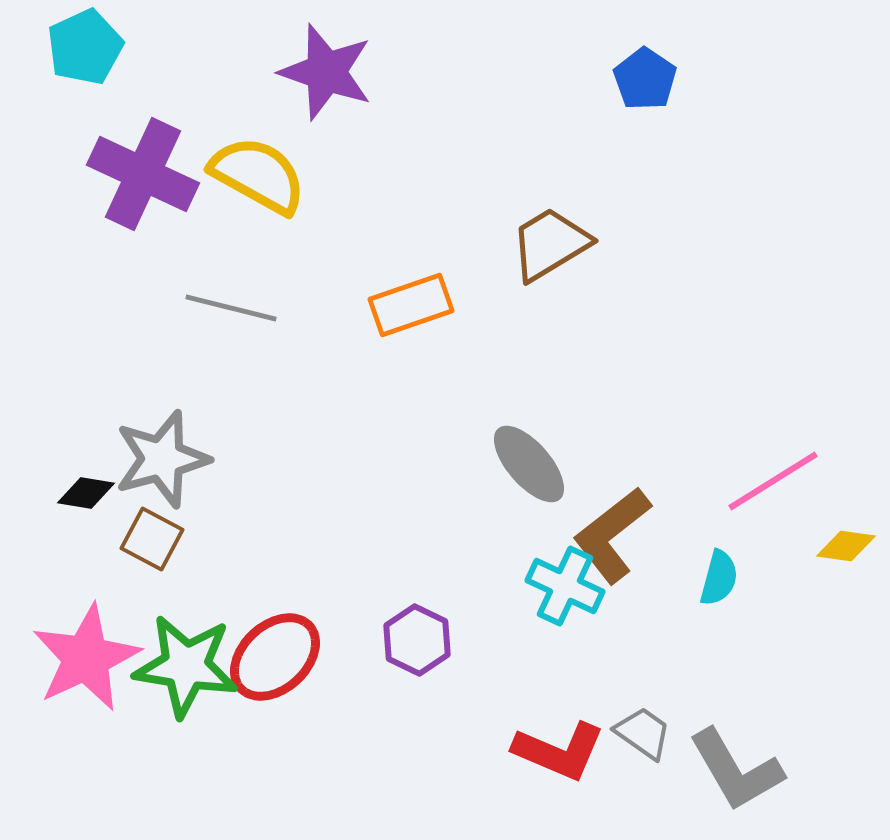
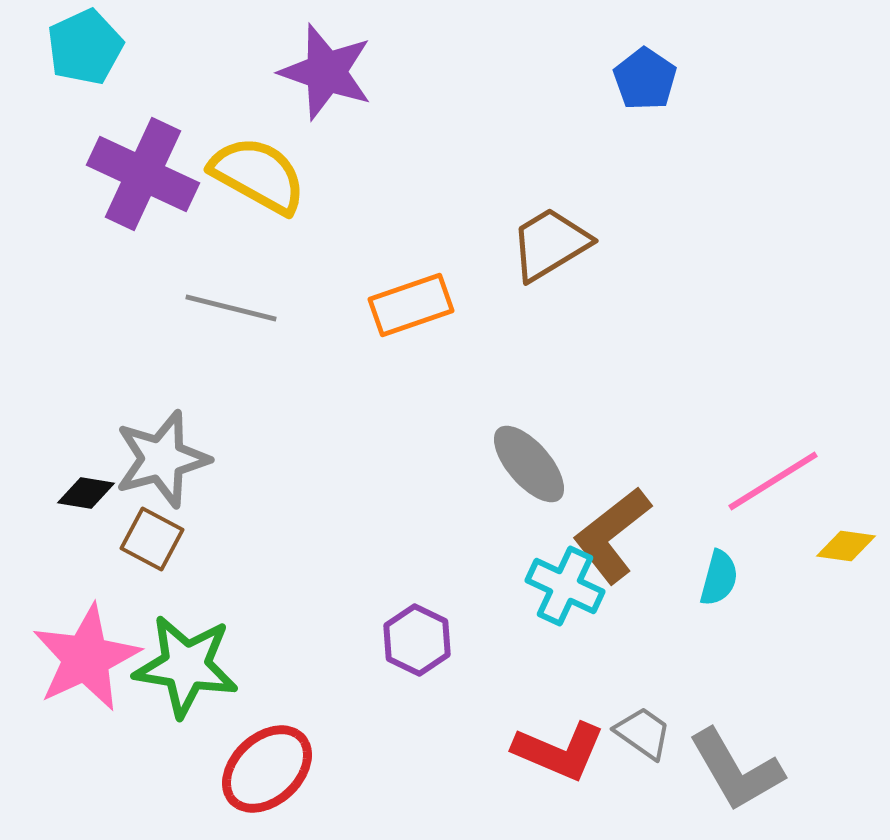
red ellipse: moved 8 px left, 112 px down
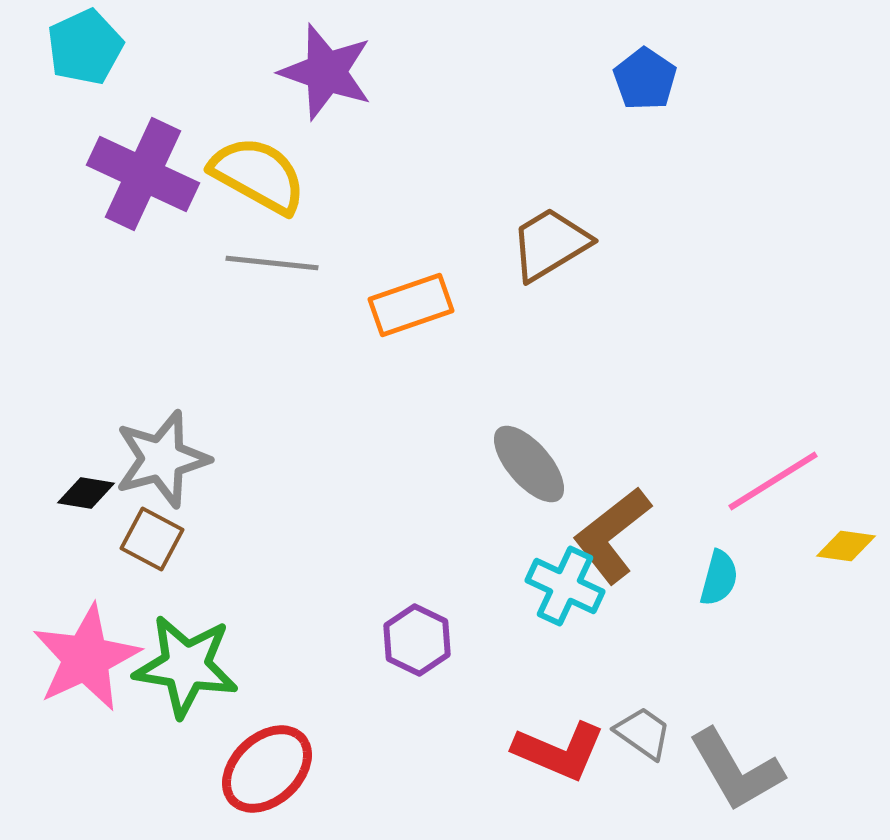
gray line: moved 41 px right, 45 px up; rotated 8 degrees counterclockwise
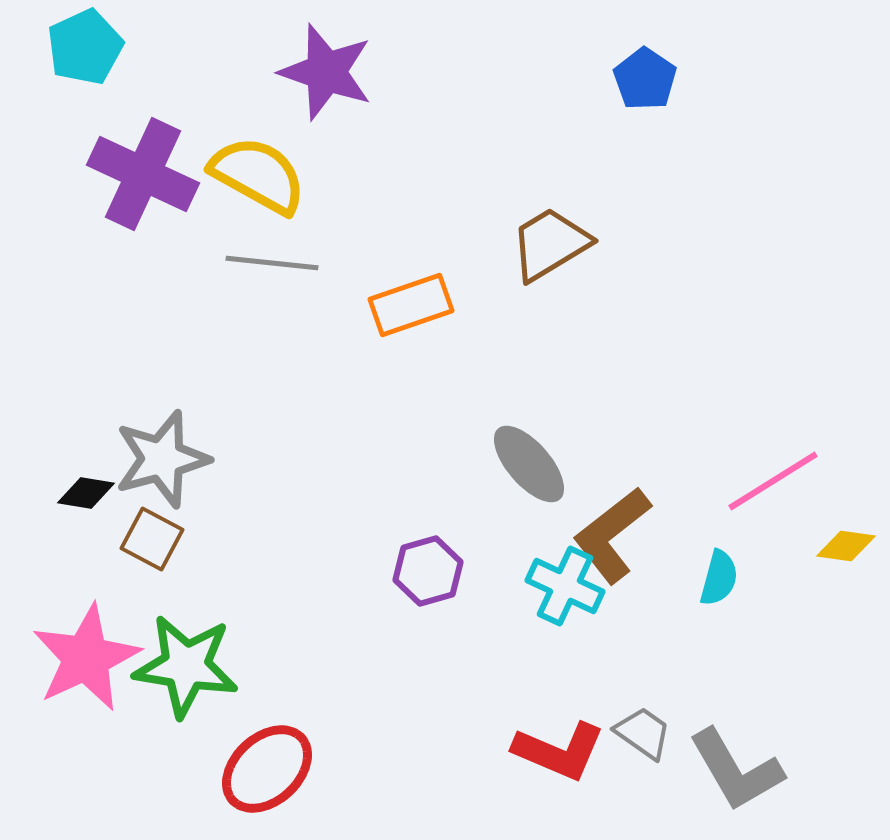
purple hexagon: moved 11 px right, 69 px up; rotated 18 degrees clockwise
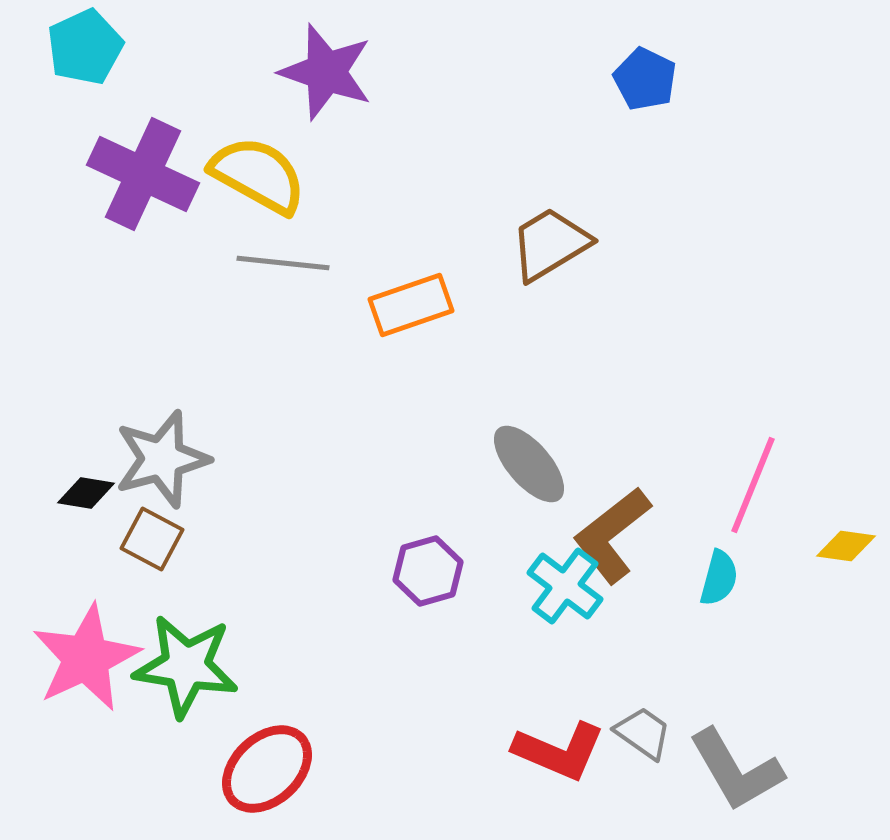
blue pentagon: rotated 8 degrees counterclockwise
gray line: moved 11 px right
pink line: moved 20 px left, 4 px down; rotated 36 degrees counterclockwise
cyan cross: rotated 12 degrees clockwise
